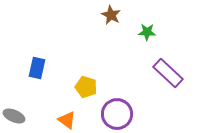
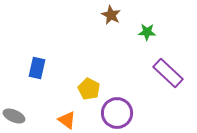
yellow pentagon: moved 3 px right, 2 px down; rotated 10 degrees clockwise
purple circle: moved 1 px up
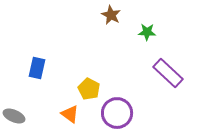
orange triangle: moved 3 px right, 6 px up
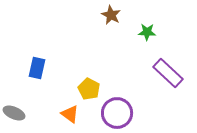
gray ellipse: moved 3 px up
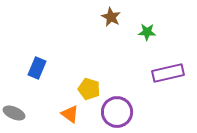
brown star: moved 2 px down
blue rectangle: rotated 10 degrees clockwise
purple rectangle: rotated 56 degrees counterclockwise
yellow pentagon: rotated 10 degrees counterclockwise
purple circle: moved 1 px up
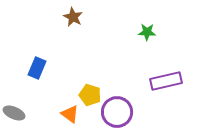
brown star: moved 38 px left
purple rectangle: moved 2 px left, 8 px down
yellow pentagon: moved 1 px right, 6 px down
